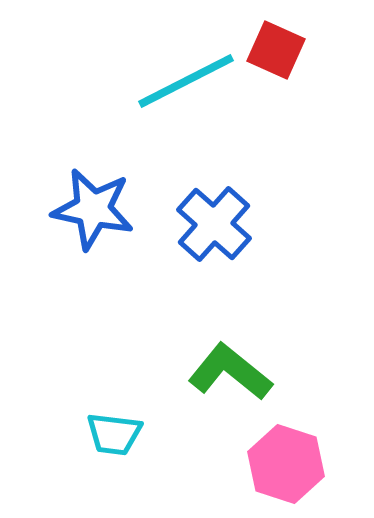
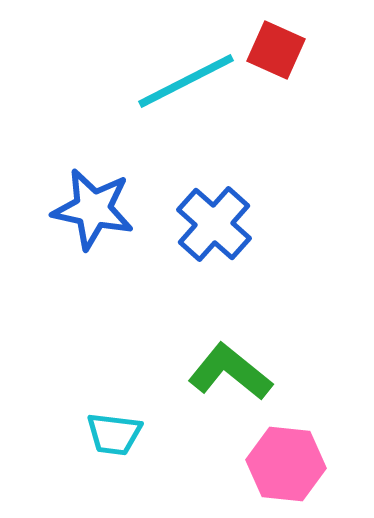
pink hexagon: rotated 12 degrees counterclockwise
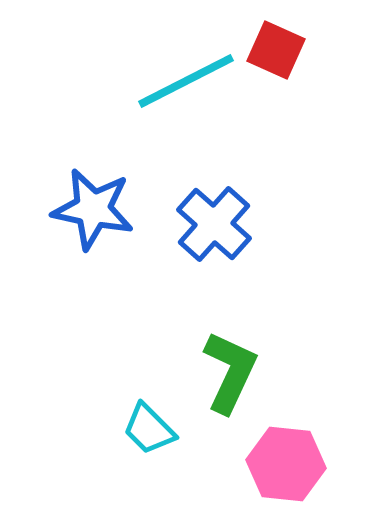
green L-shape: rotated 76 degrees clockwise
cyan trapezoid: moved 35 px right, 5 px up; rotated 38 degrees clockwise
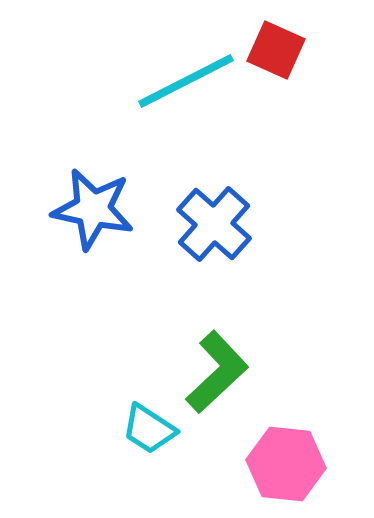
green L-shape: moved 13 px left; rotated 22 degrees clockwise
cyan trapezoid: rotated 12 degrees counterclockwise
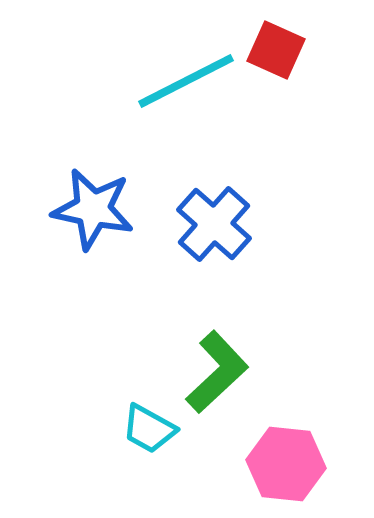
cyan trapezoid: rotated 4 degrees counterclockwise
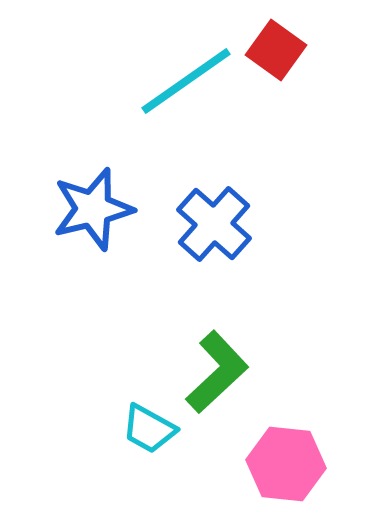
red square: rotated 12 degrees clockwise
cyan line: rotated 8 degrees counterclockwise
blue star: rotated 26 degrees counterclockwise
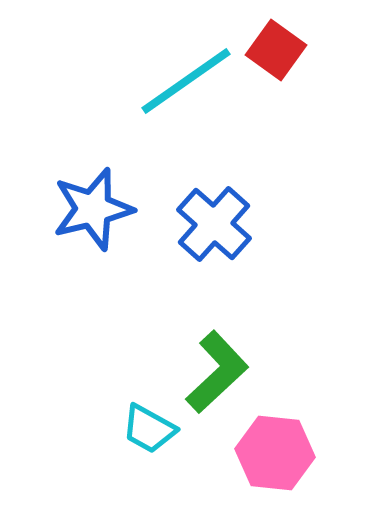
pink hexagon: moved 11 px left, 11 px up
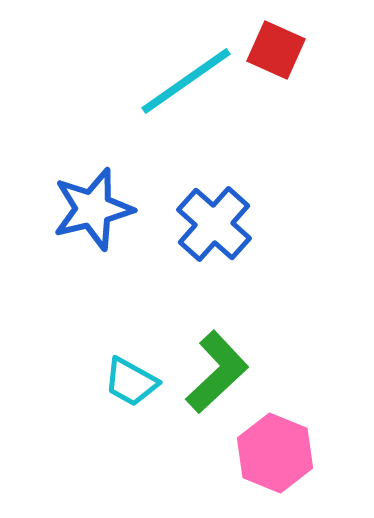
red square: rotated 12 degrees counterclockwise
cyan trapezoid: moved 18 px left, 47 px up
pink hexagon: rotated 16 degrees clockwise
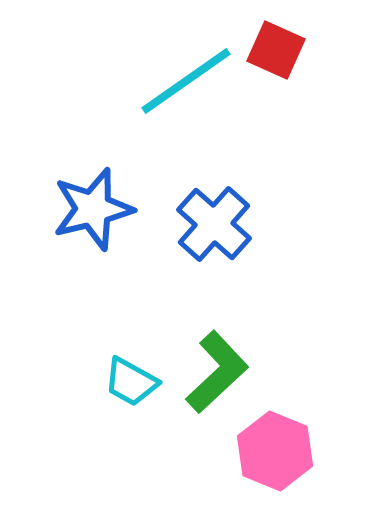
pink hexagon: moved 2 px up
